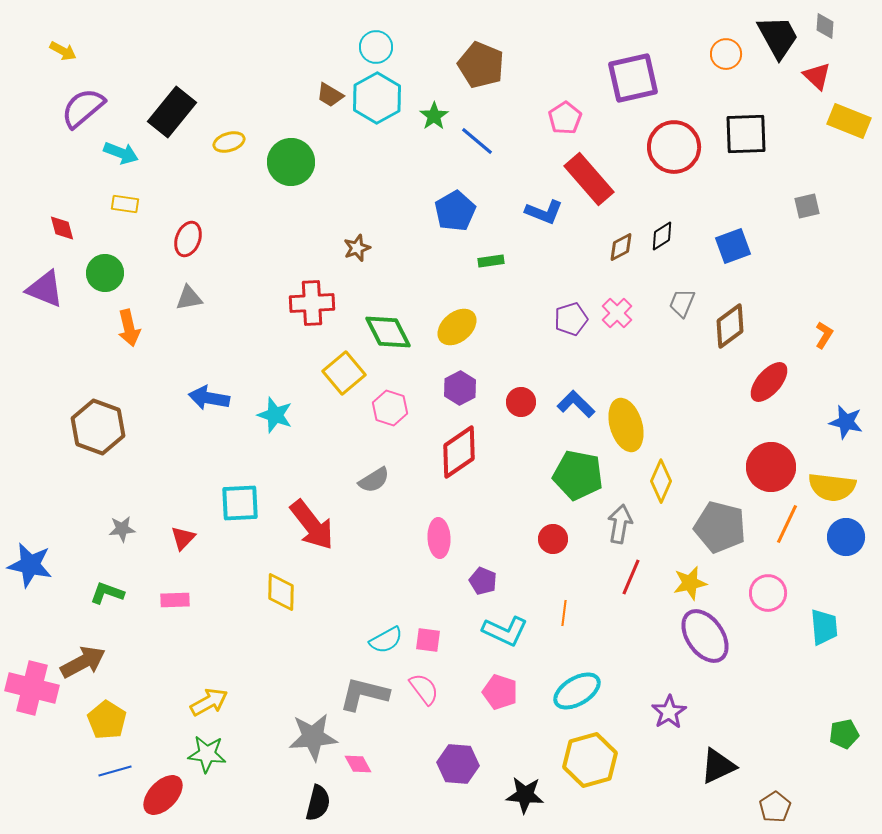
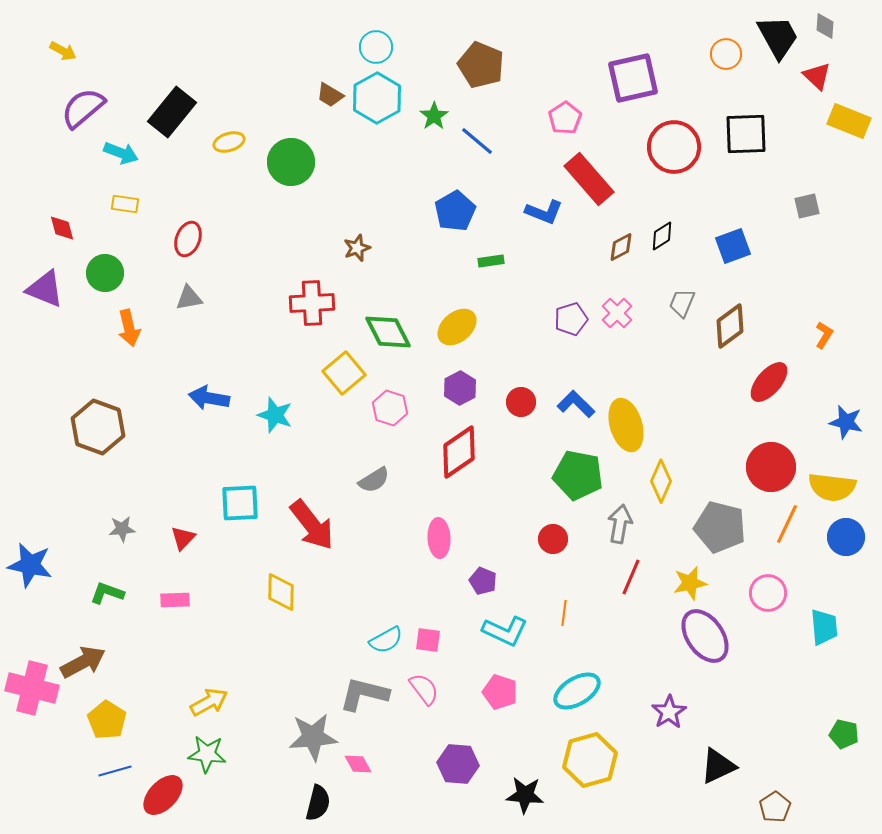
green pentagon at (844, 734): rotated 24 degrees clockwise
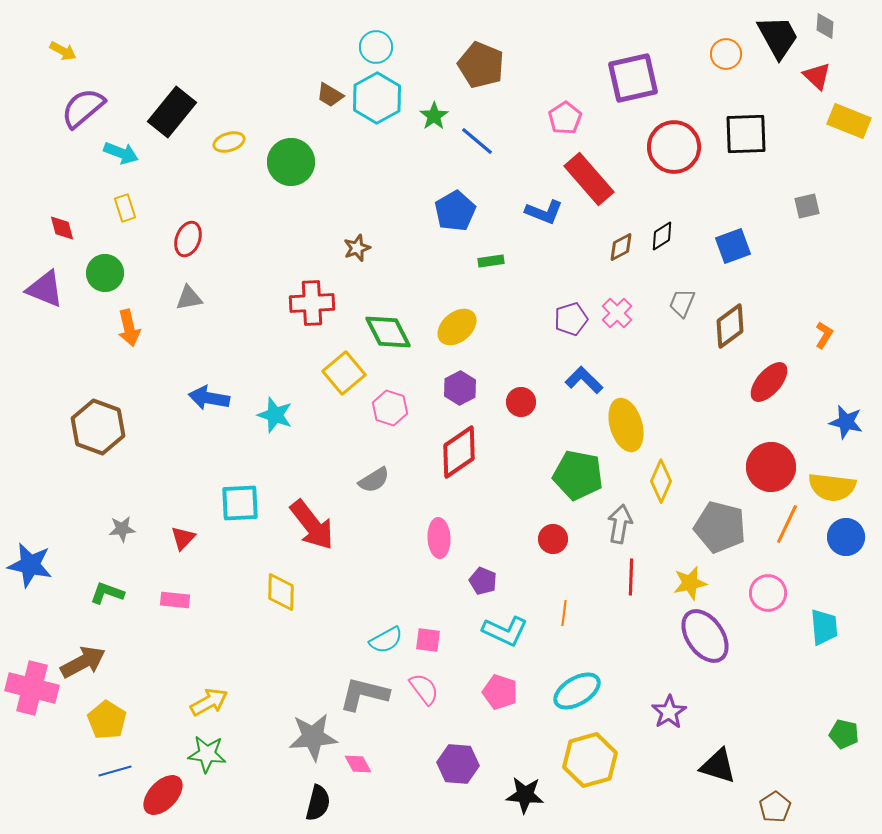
yellow rectangle at (125, 204): moved 4 px down; rotated 64 degrees clockwise
blue L-shape at (576, 404): moved 8 px right, 24 px up
red line at (631, 577): rotated 21 degrees counterclockwise
pink rectangle at (175, 600): rotated 8 degrees clockwise
black triangle at (718, 766): rotated 42 degrees clockwise
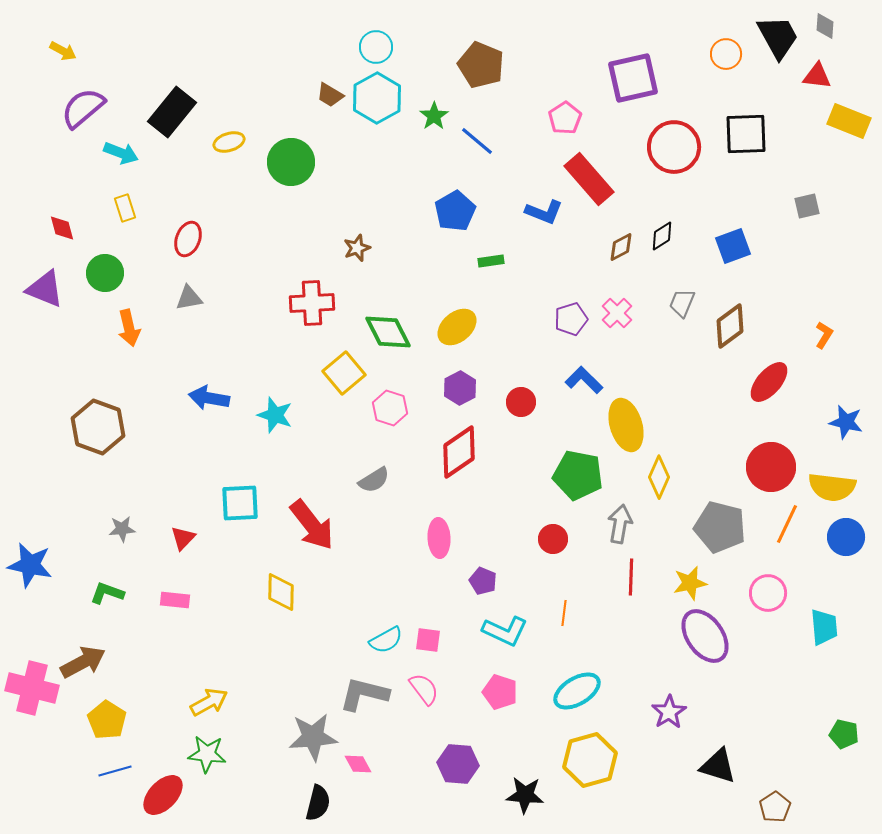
red triangle at (817, 76): rotated 36 degrees counterclockwise
yellow diamond at (661, 481): moved 2 px left, 4 px up
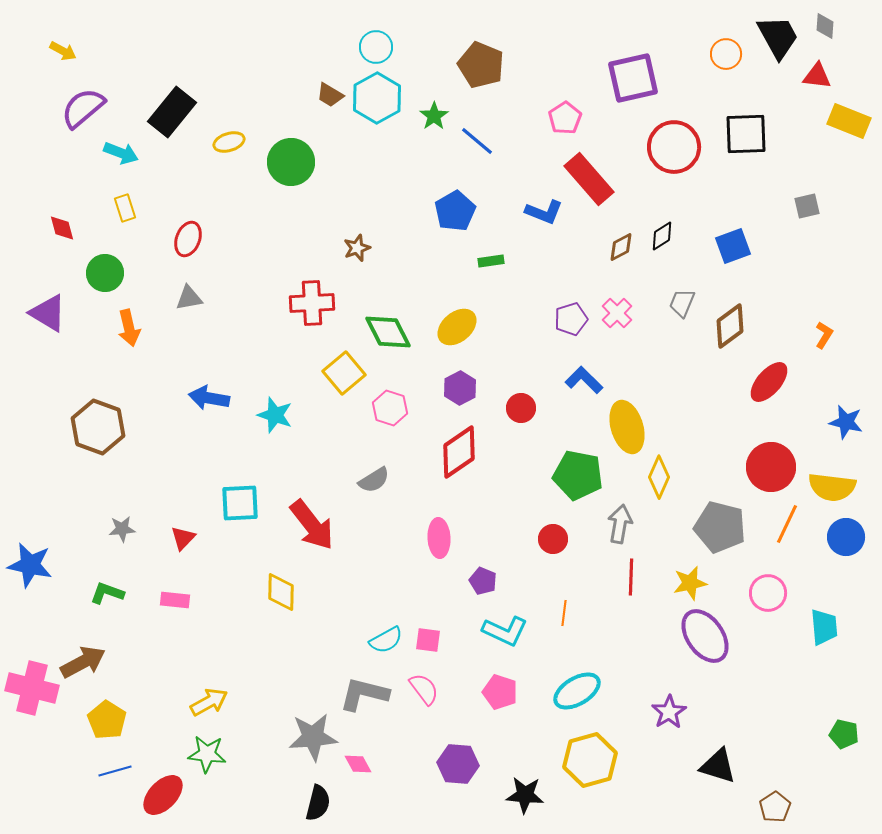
purple triangle at (45, 289): moved 3 px right, 24 px down; rotated 9 degrees clockwise
red circle at (521, 402): moved 6 px down
yellow ellipse at (626, 425): moved 1 px right, 2 px down
